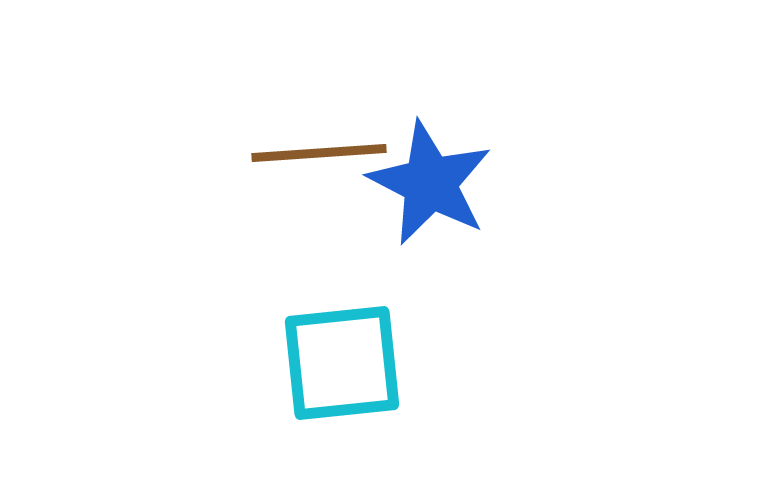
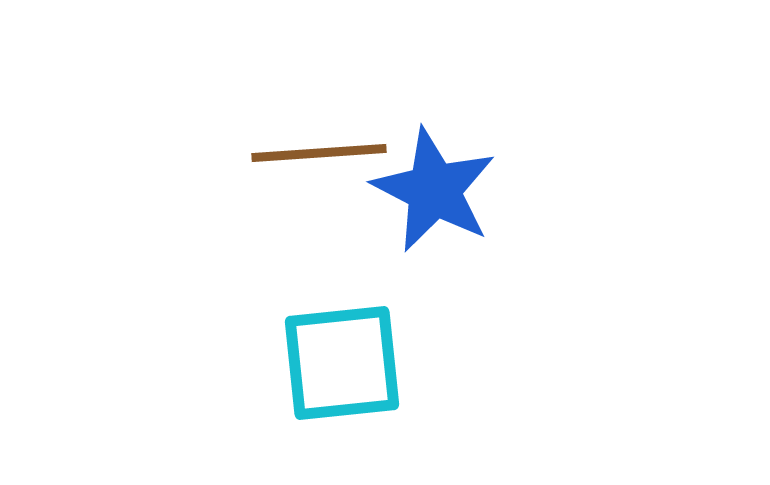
blue star: moved 4 px right, 7 px down
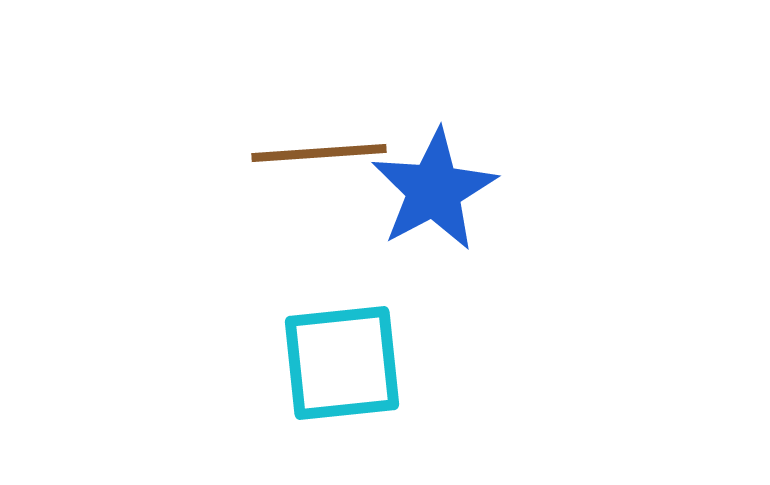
blue star: rotated 17 degrees clockwise
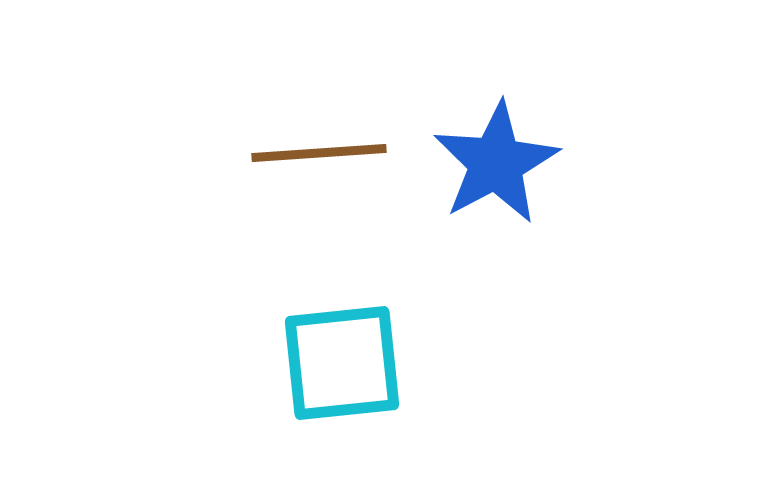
blue star: moved 62 px right, 27 px up
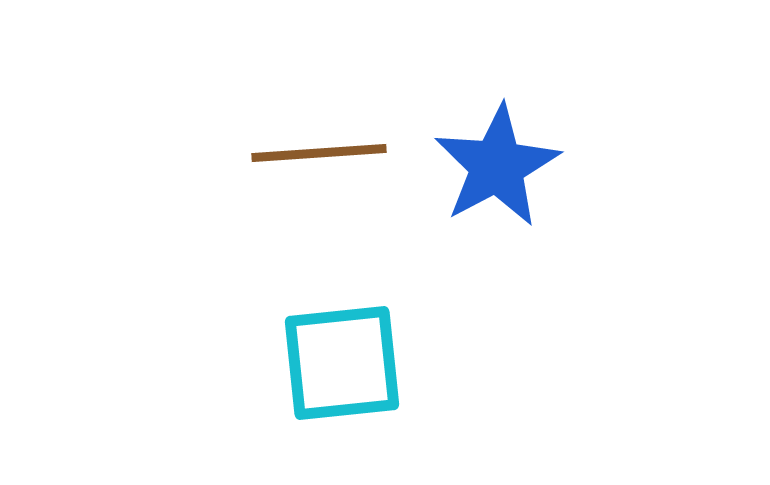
blue star: moved 1 px right, 3 px down
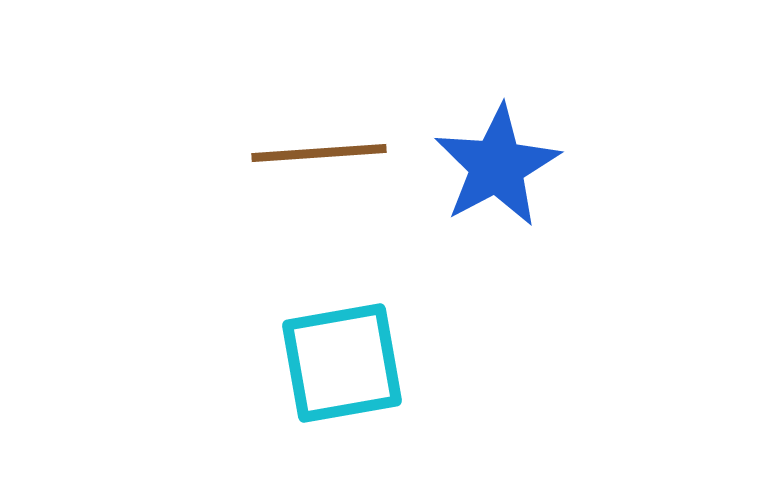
cyan square: rotated 4 degrees counterclockwise
